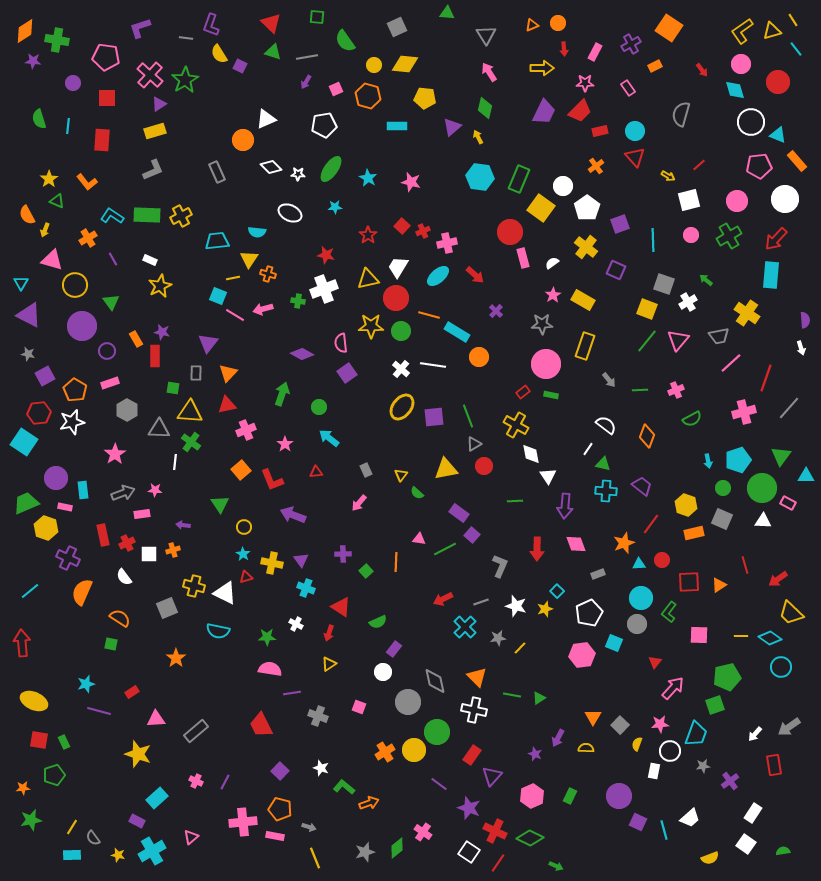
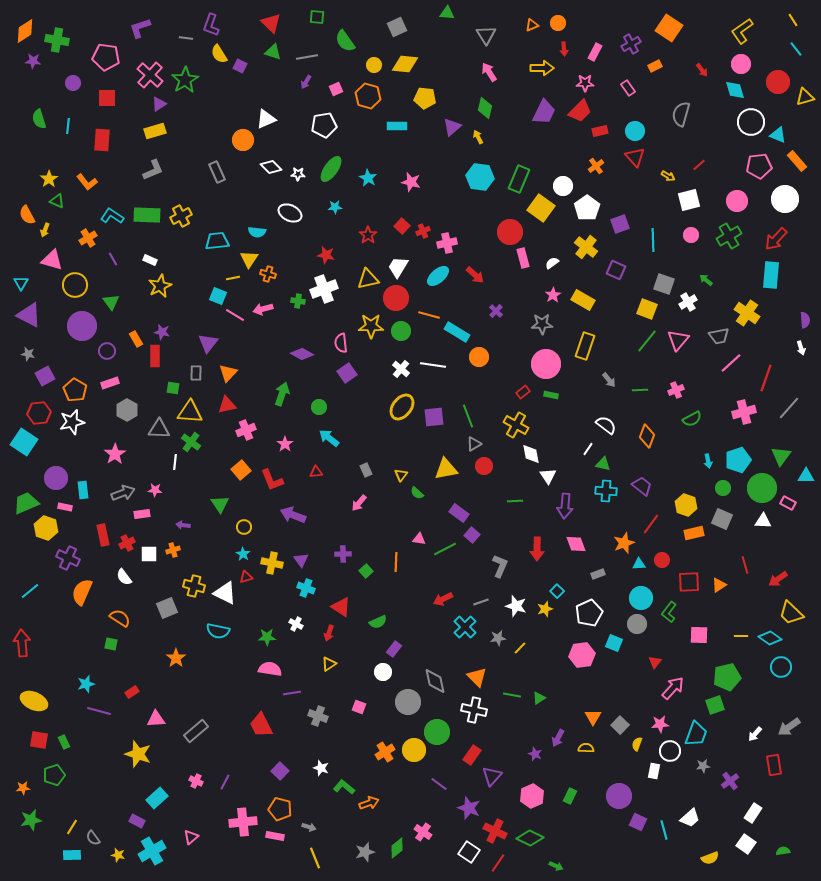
yellow triangle at (772, 31): moved 33 px right, 66 px down
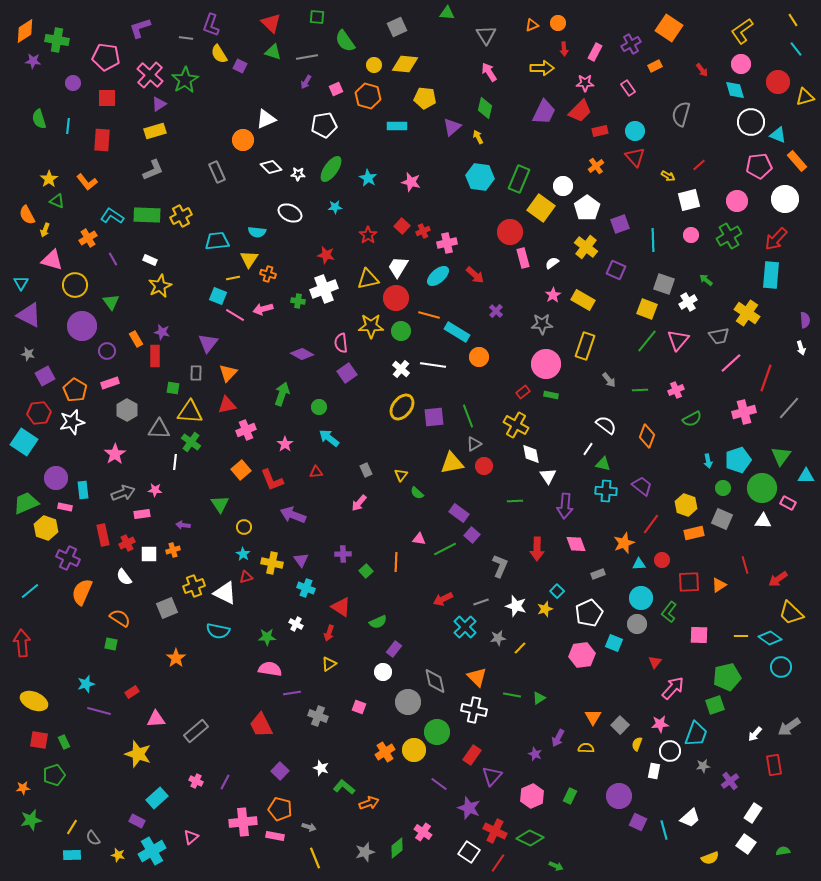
yellow triangle at (446, 469): moved 6 px right, 6 px up
yellow cross at (194, 586): rotated 35 degrees counterclockwise
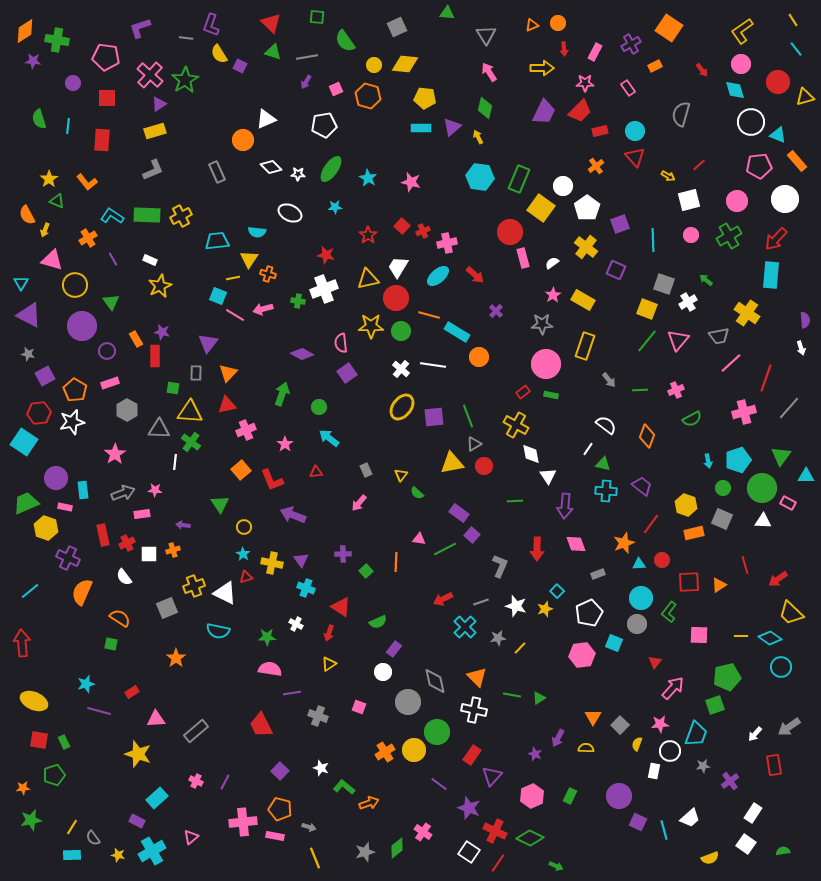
cyan rectangle at (397, 126): moved 24 px right, 2 px down
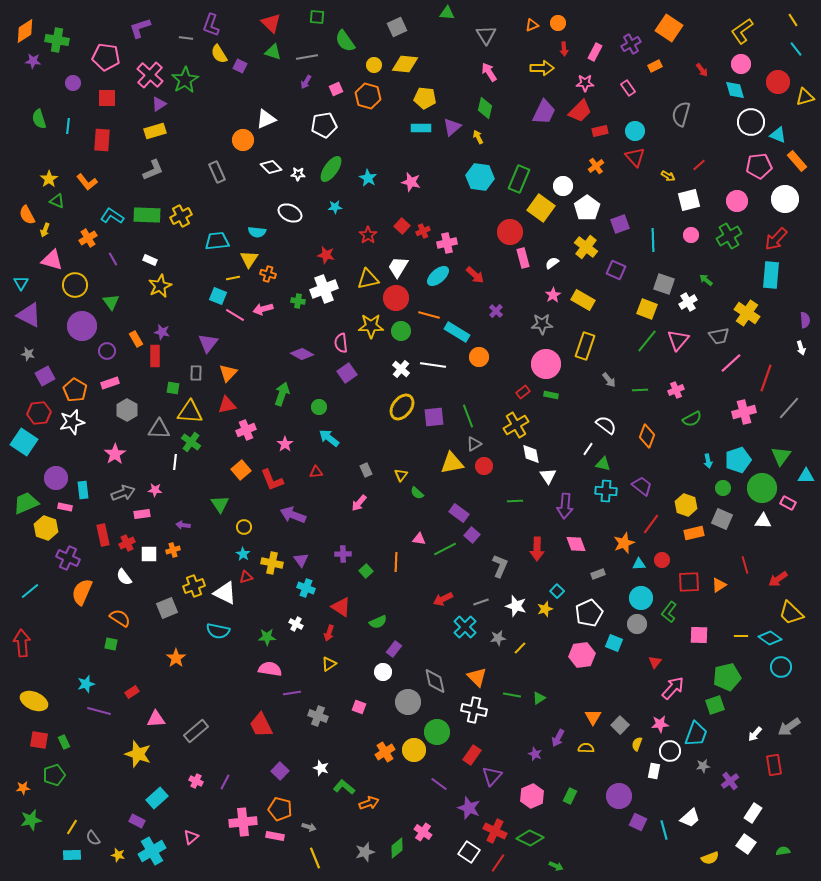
yellow cross at (516, 425): rotated 30 degrees clockwise
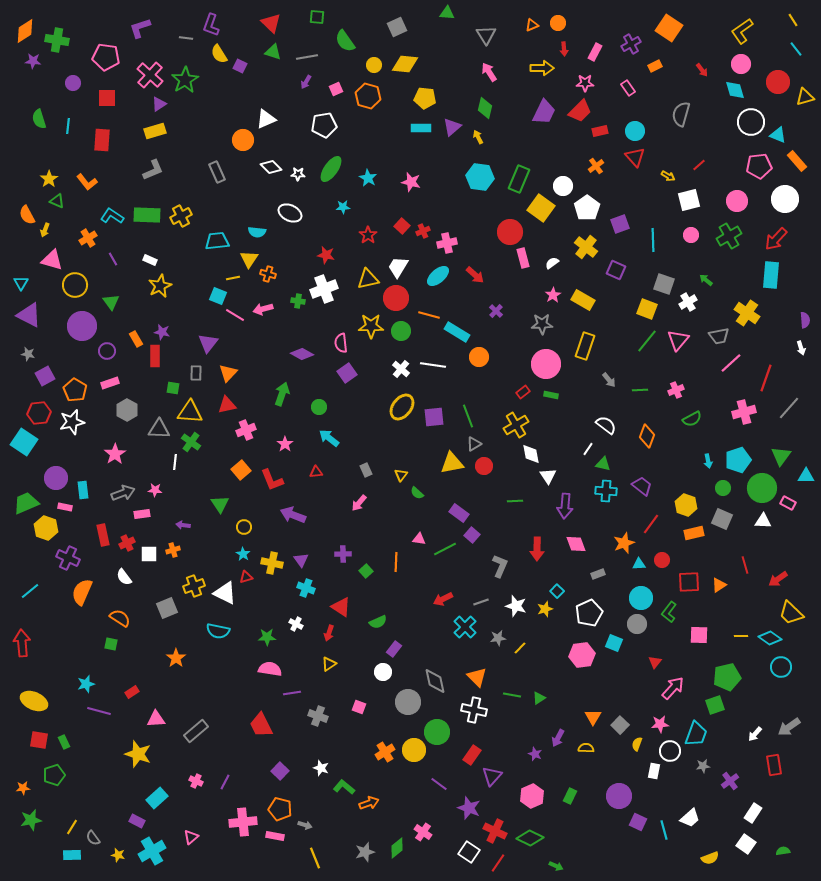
cyan star at (335, 207): moved 8 px right
gray arrow at (309, 827): moved 4 px left, 2 px up
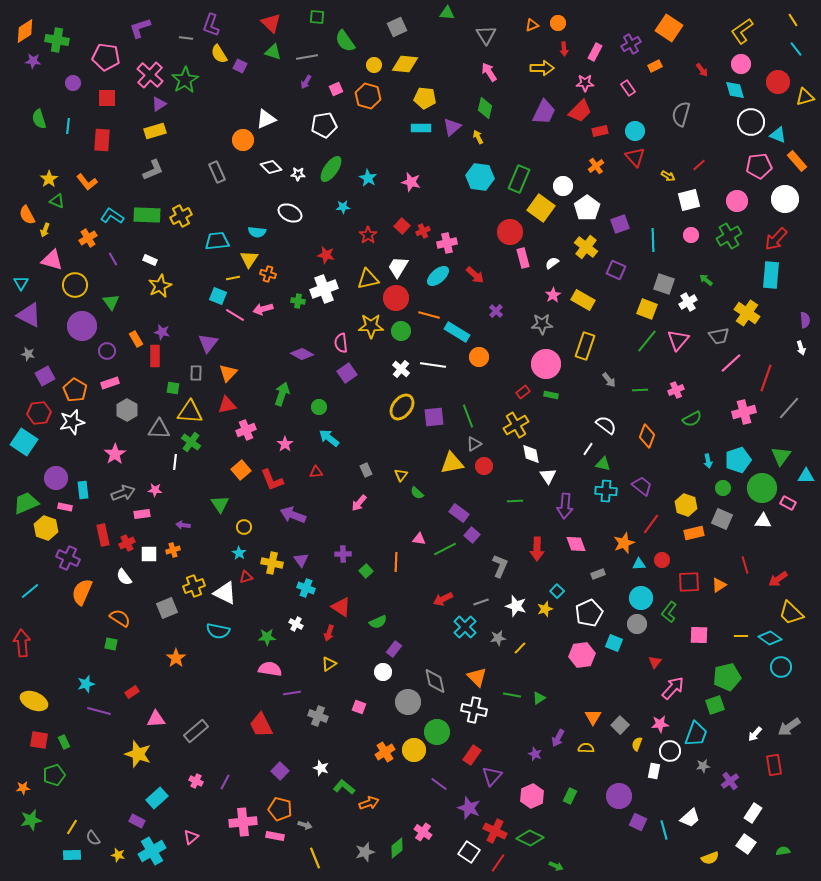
cyan star at (243, 554): moved 4 px left, 1 px up
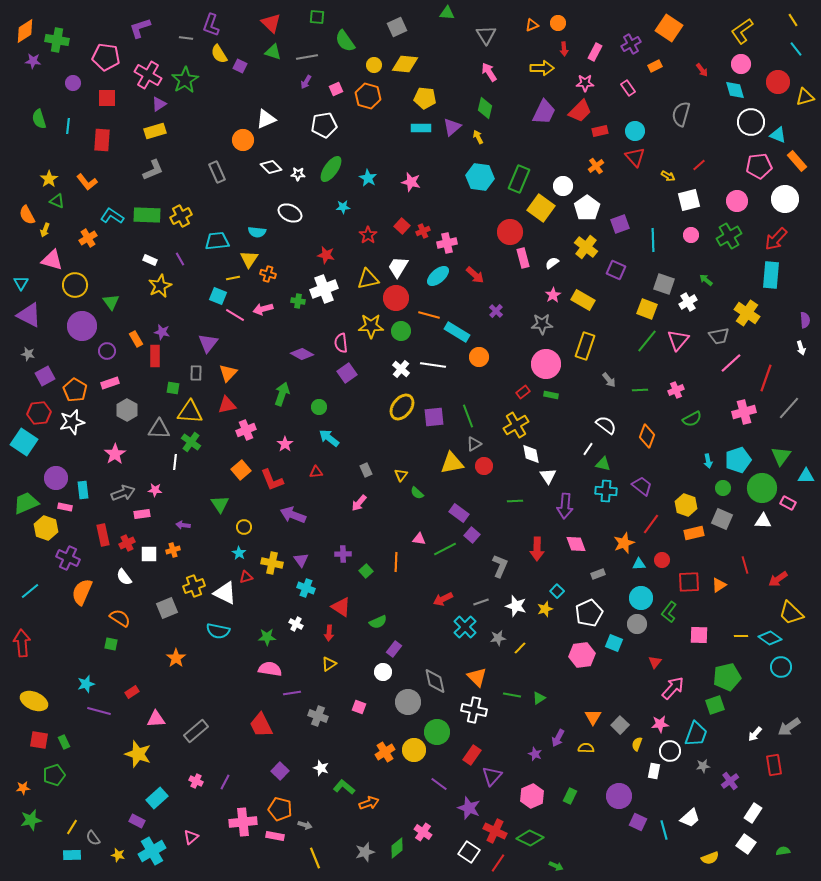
pink cross at (150, 75): moved 2 px left; rotated 12 degrees counterclockwise
purple line at (113, 259): moved 67 px right
red arrow at (329, 633): rotated 14 degrees counterclockwise
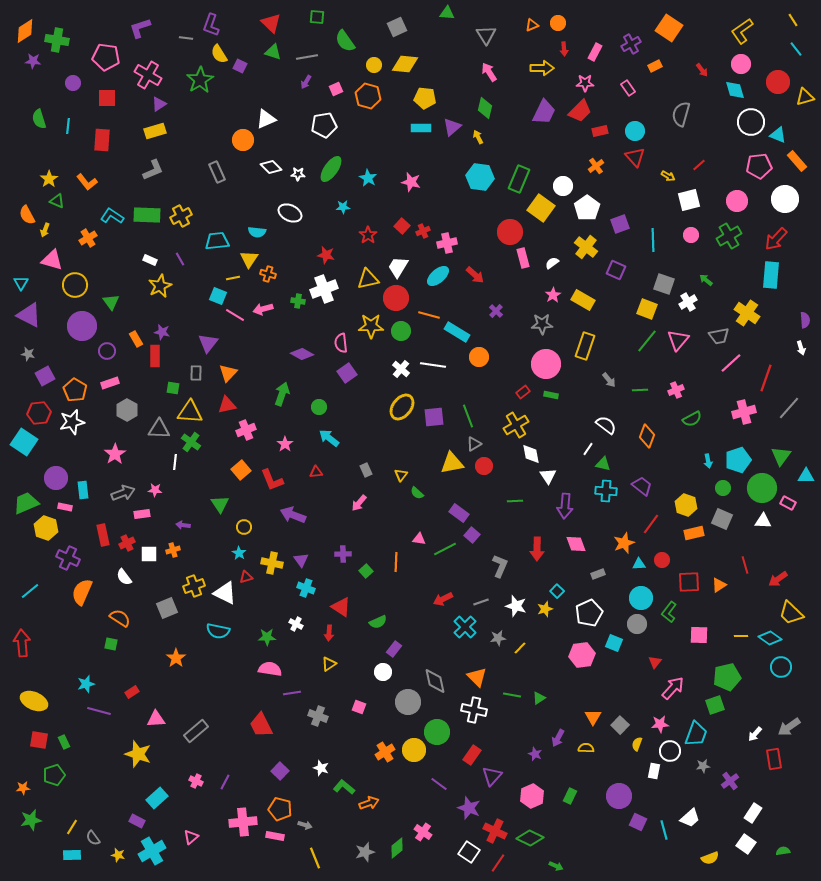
green star at (185, 80): moved 15 px right
red rectangle at (774, 765): moved 6 px up
